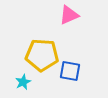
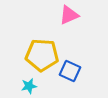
blue square: rotated 15 degrees clockwise
cyan star: moved 6 px right, 4 px down; rotated 14 degrees clockwise
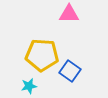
pink triangle: moved 1 px up; rotated 25 degrees clockwise
blue square: rotated 10 degrees clockwise
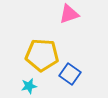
pink triangle: rotated 20 degrees counterclockwise
blue square: moved 3 px down
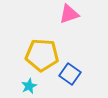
cyan star: rotated 14 degrees counterclockwise
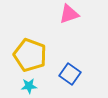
yellow pentagon: moved 12 px left; rotated 16 degrees clockwise
cyan star: rotated 21 degrees clockwise
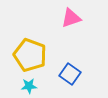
pink triangle: moved 2 px right, 4 px down
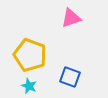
blue square: moved 3 px down; rotated 15 degrees counterclockwise
cyan star: rotated 28 degrees clockwise
